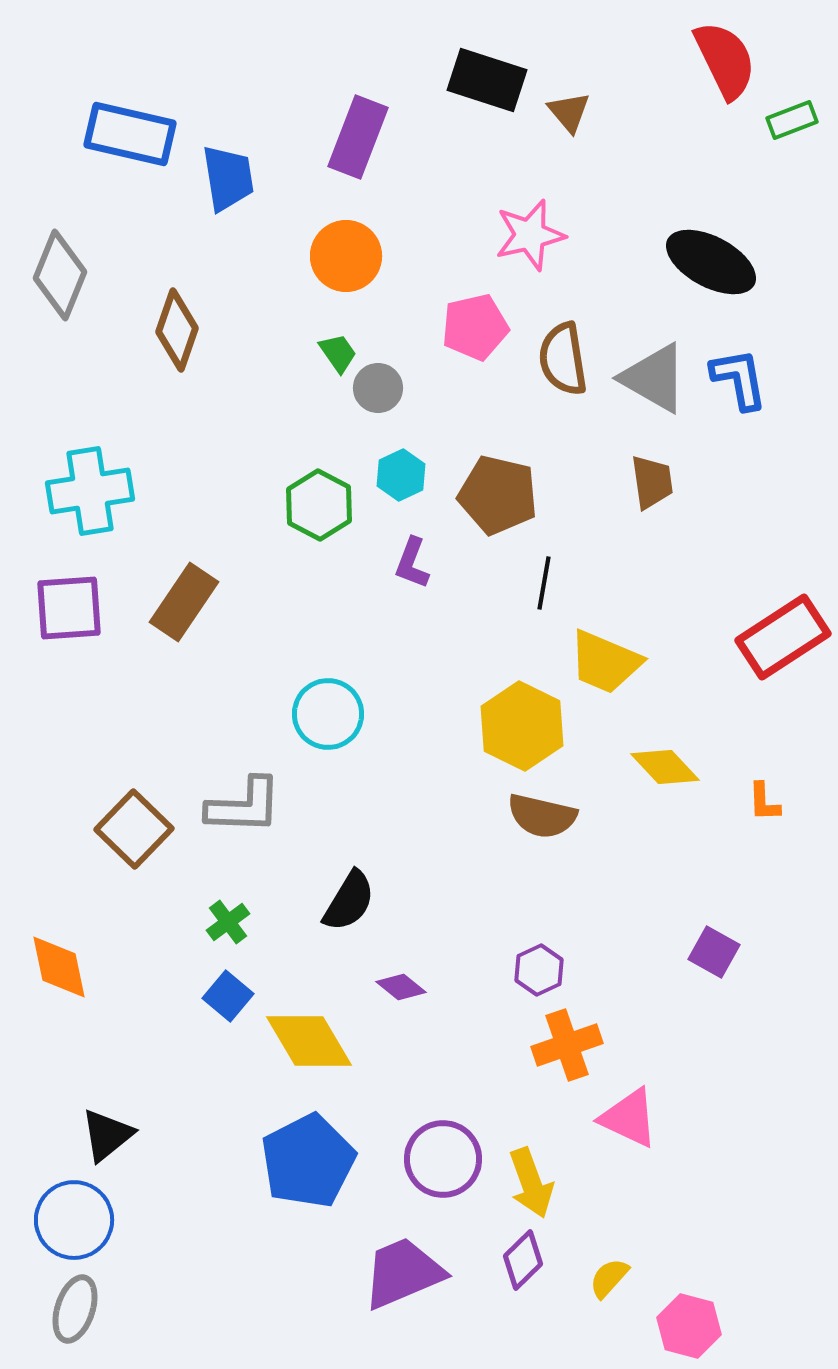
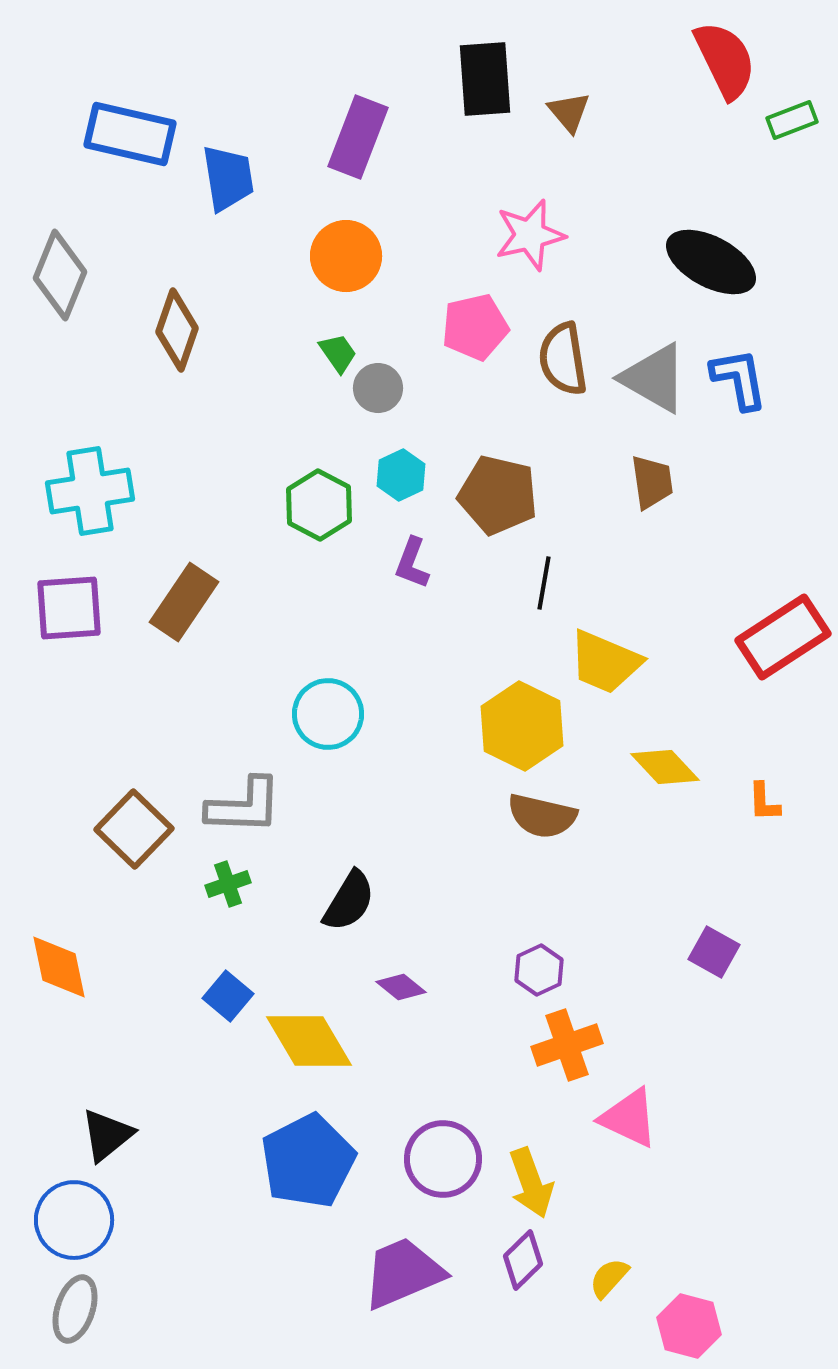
black rectangle at (487, 80): moved 2 px left, 1 px up; rotated 68 degrees clockwise
green cross at (228, 922): moved 38 px up; rotated 18 degrees clockwise
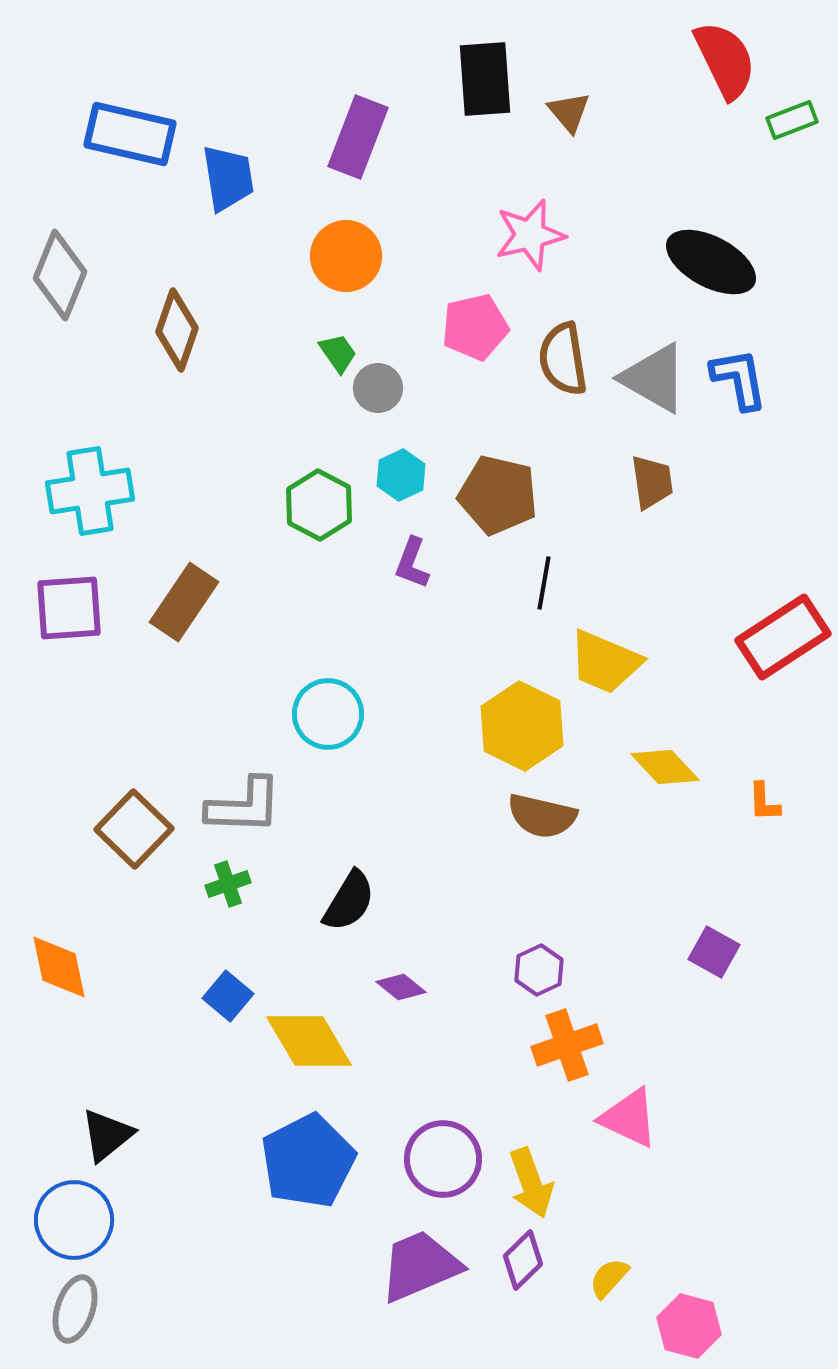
purple trapezoid at (403, 1273): moved 17 px right, 7 px up
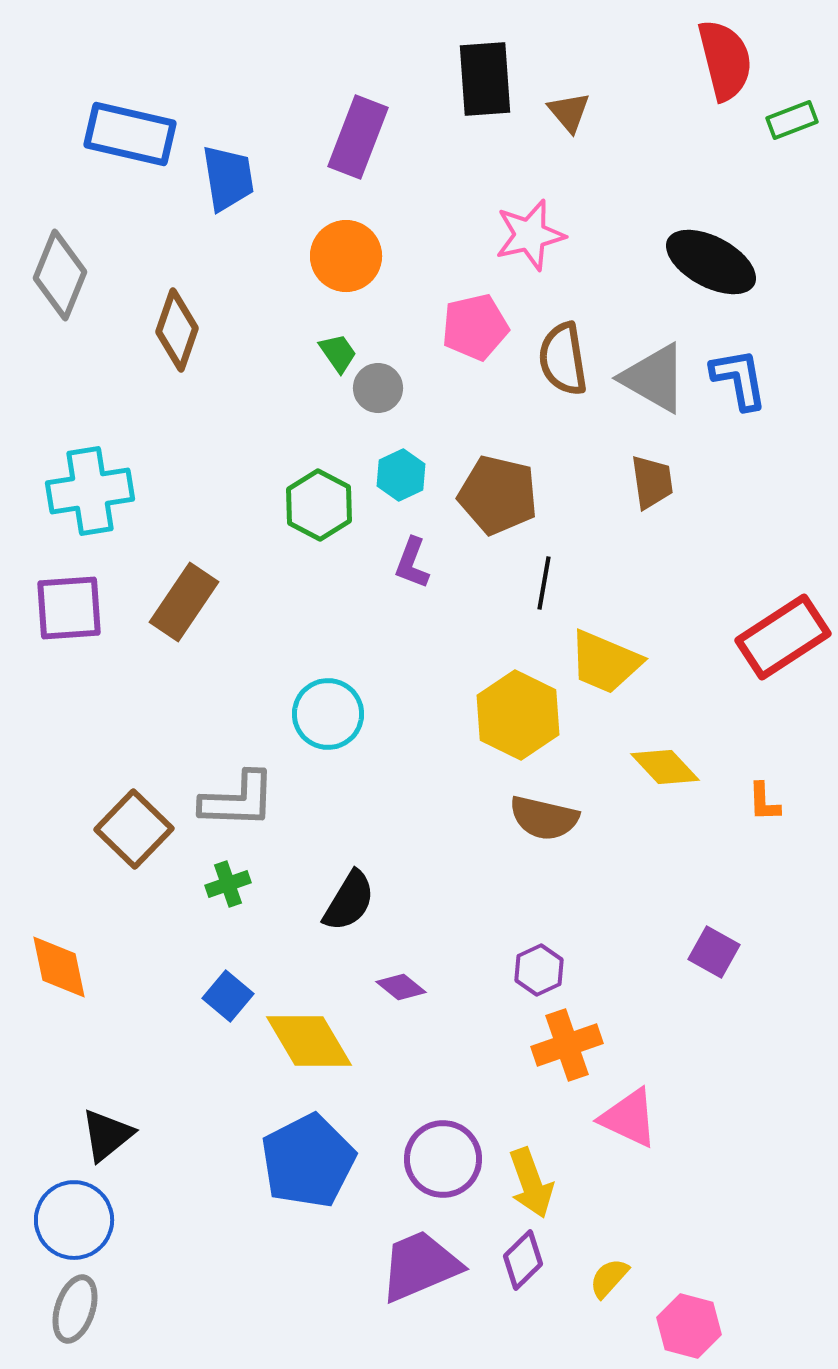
red semicircle at (725, 60): rotated 12 degrees clockwise
yellow hexagon at (522, 726): moved 4 px left, 11 px up
gray L-shape at (244, 806): moved 6 px left, 6 px up
brown semicircle at (542, 816): moved 2 px right, 2 px down
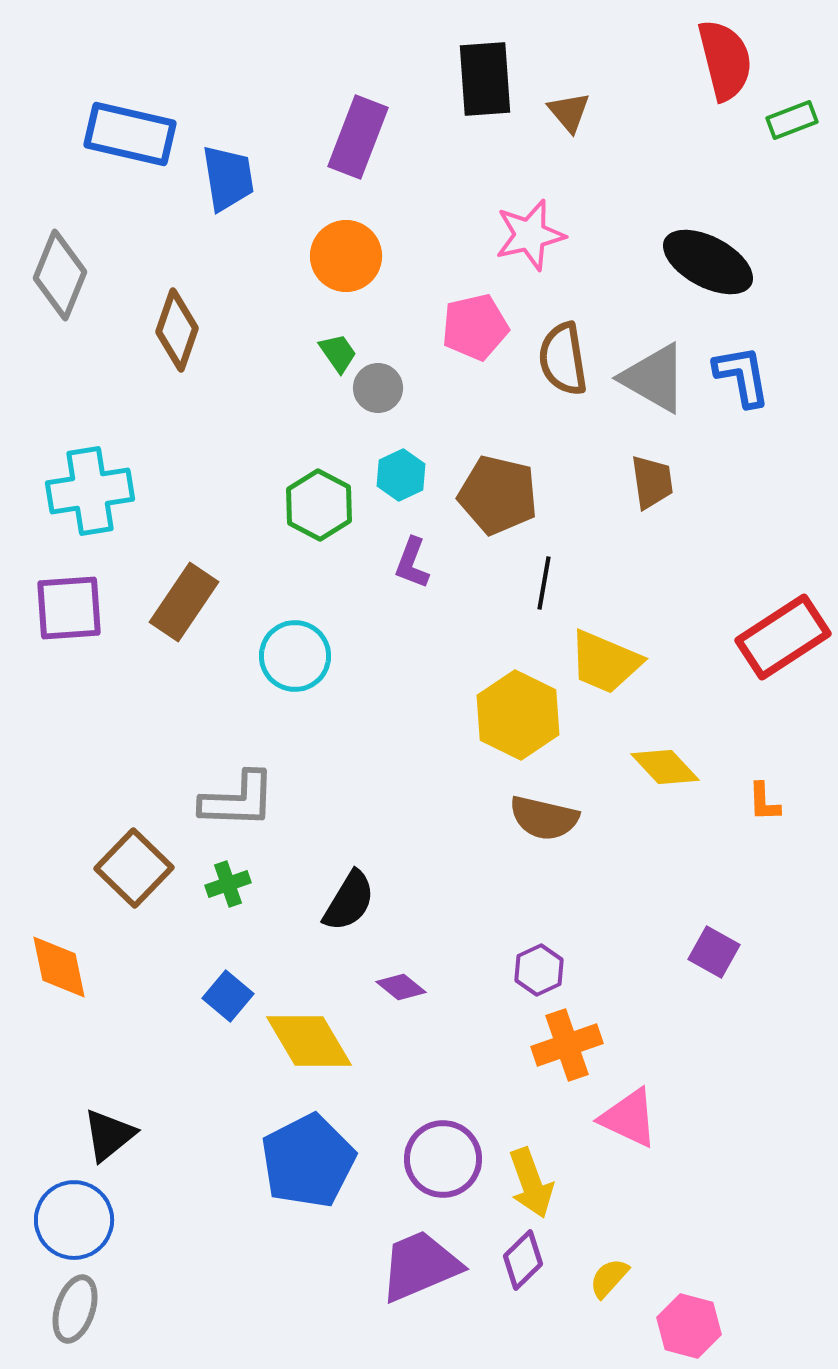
black ellipse at (711, 262): moved 3 px left
blue L-shape at (739, 379): moved 3 px right, 3 px up
cyan circle at (328, 714): moved 33 px left, 58 px up
brown square at (134, 829): moved 39 px down
black triangle at (107, 1135): moved 2 px right
